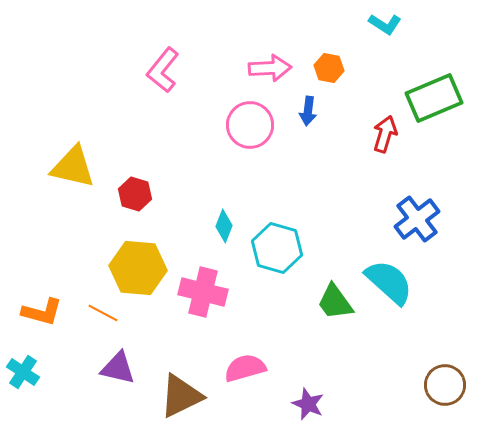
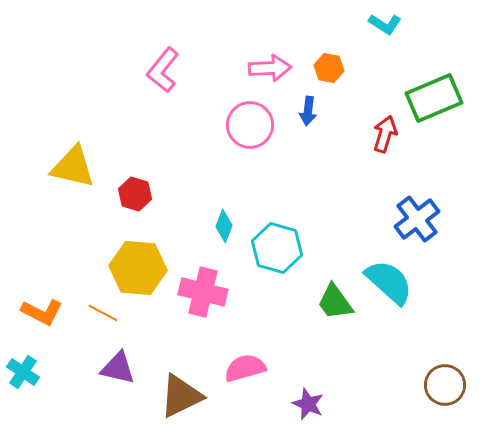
orange L-shape: rotated 12 degrees clockwise
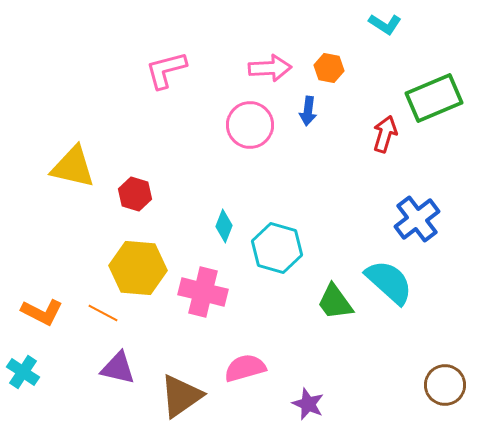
pink L-shape: moved 3 px right; rotated 36 degrees clockwise
brown triangle: rotated 9 degrees counterclockwise
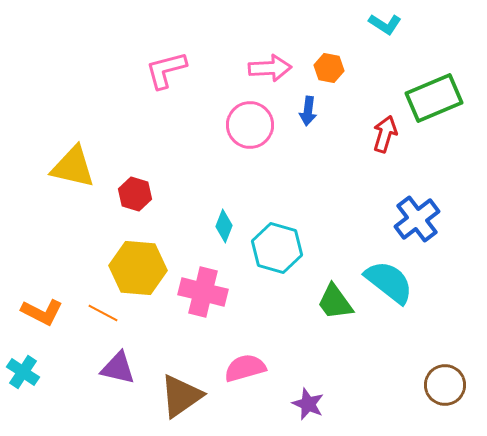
cyan semicircle: rotated 4 degrees counterclockwise
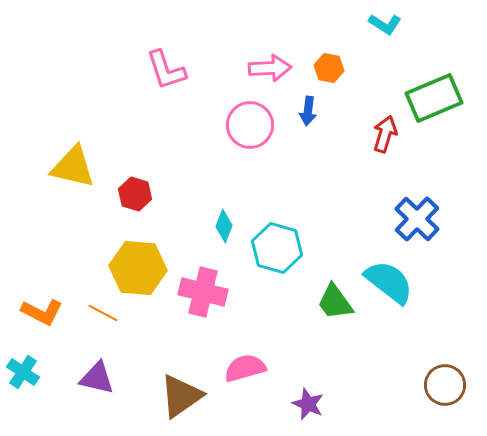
pink L-shape: rotated 93 degrees counterclockwise
blue cross: rotated 9 degrees counterclockwise
purple triangle: moved 21 px left, 10 px down
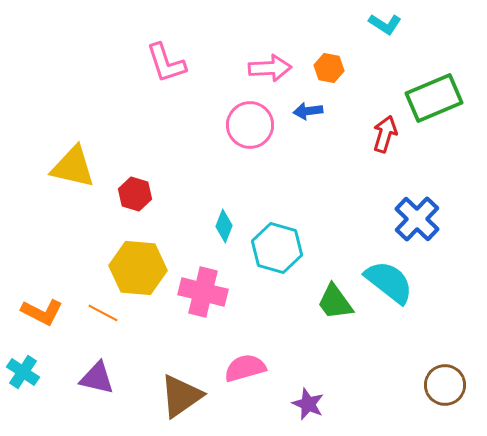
pink L-shape: moved 7 px up
blue arrow: rotated 76 degrees clockwise
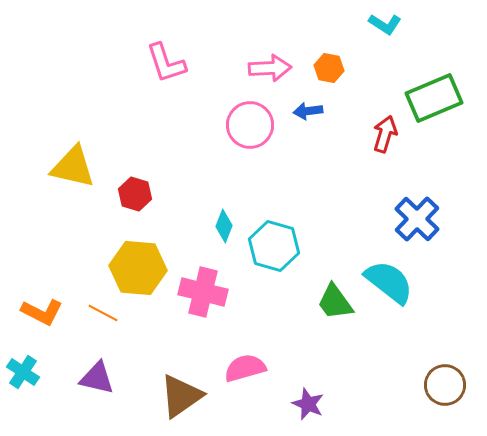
cyan hexagon: moved 3 px left, 2 px up
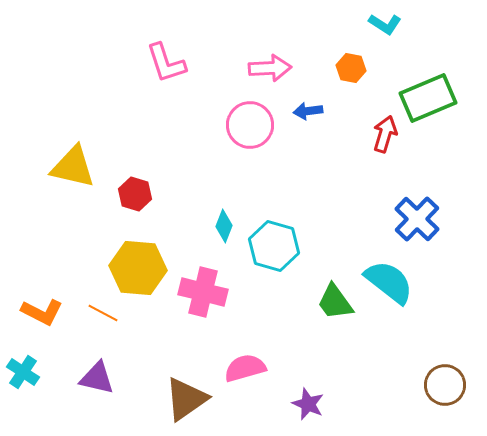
orange hexagon: moved 22 px right
green rectangle: moved 6 px left
brown triangle: moved 5 px right, 3 px down
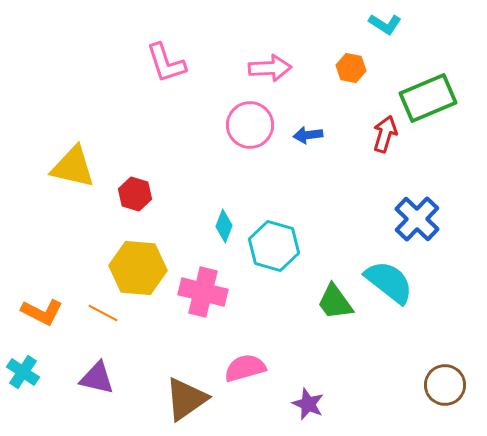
blue arrow: moved 24 px down
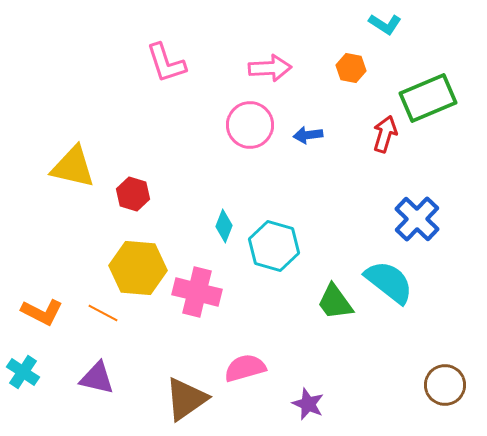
red hexagon: moved 2 px left
pink cross: moved 6 px left
